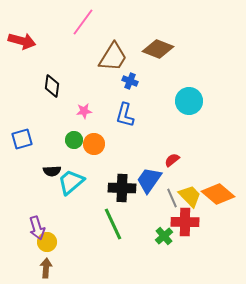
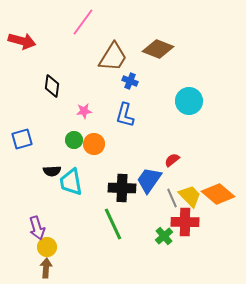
cyan trapezoid: rotated 60 degrees counterclockwise
yellow circle: moved 5 px down
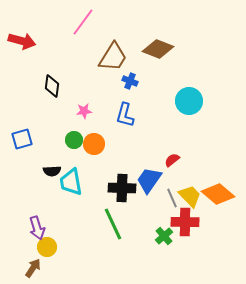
brown arrow: moved 13 px left; rotated 30 degrees clockwise
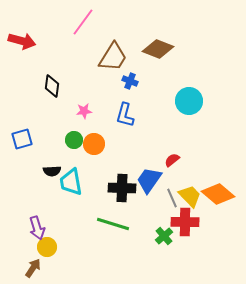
green line: rotated 48 degrees counterclockwise
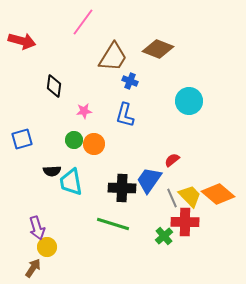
black diamond: moved 2 px right
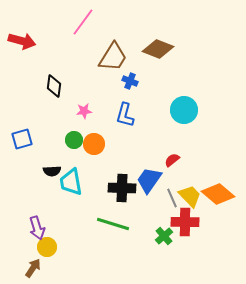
cyan circle: moved 5 px left, 9 px down
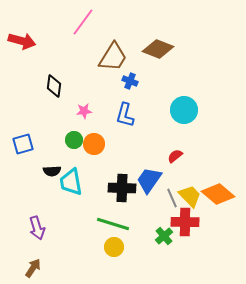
blue square: moved 1 px right, 5 px down
red semicircle: moved 3 px right, 4 px up
yellow circle: moved 67 px right
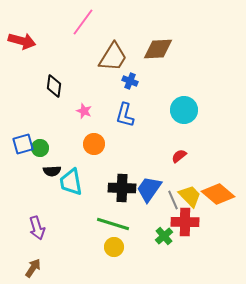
brown diamond: rotated 24 degrees counterclockwise
pink star: rotated 28 degrees clockwise
green circle: moved 34 px left, 8 px down
red semicircle: moved 4 px right
blue trapezoid: moved 9 px down
gray line: moved 1 px right, 2 px down
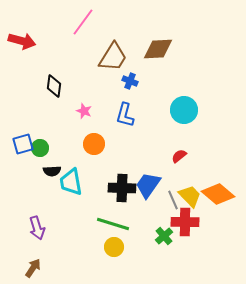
blue trapezoid: moved 1 px left, 4 px up
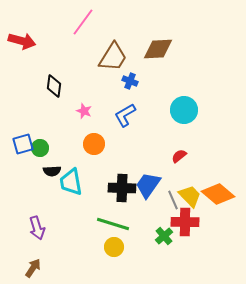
blue L-shape: rotated 45 degrees clockwise
